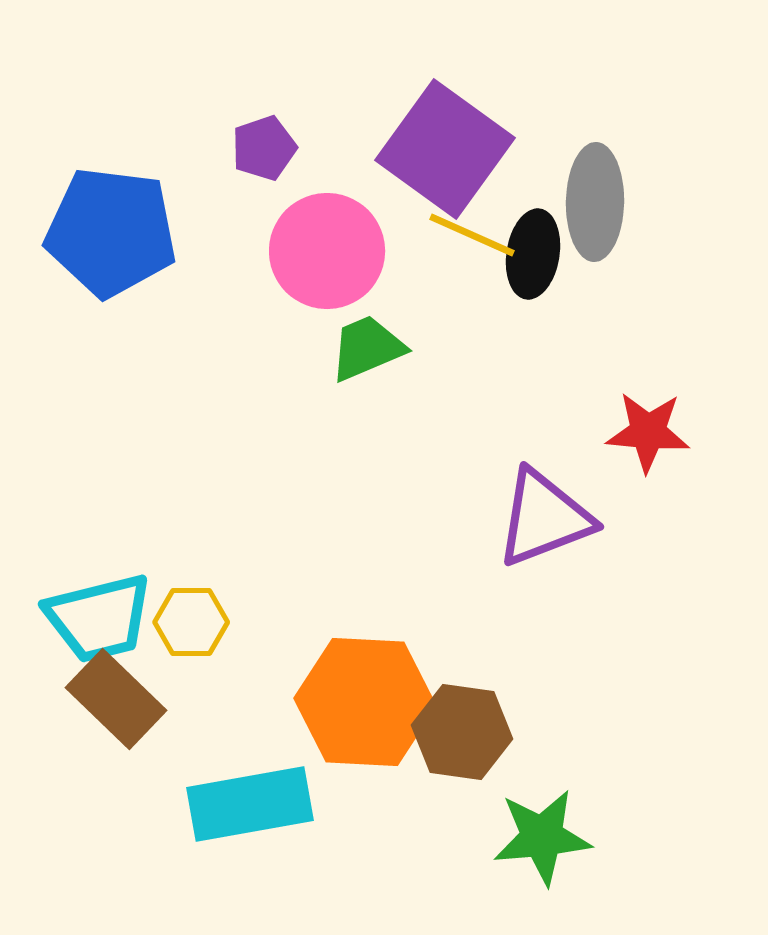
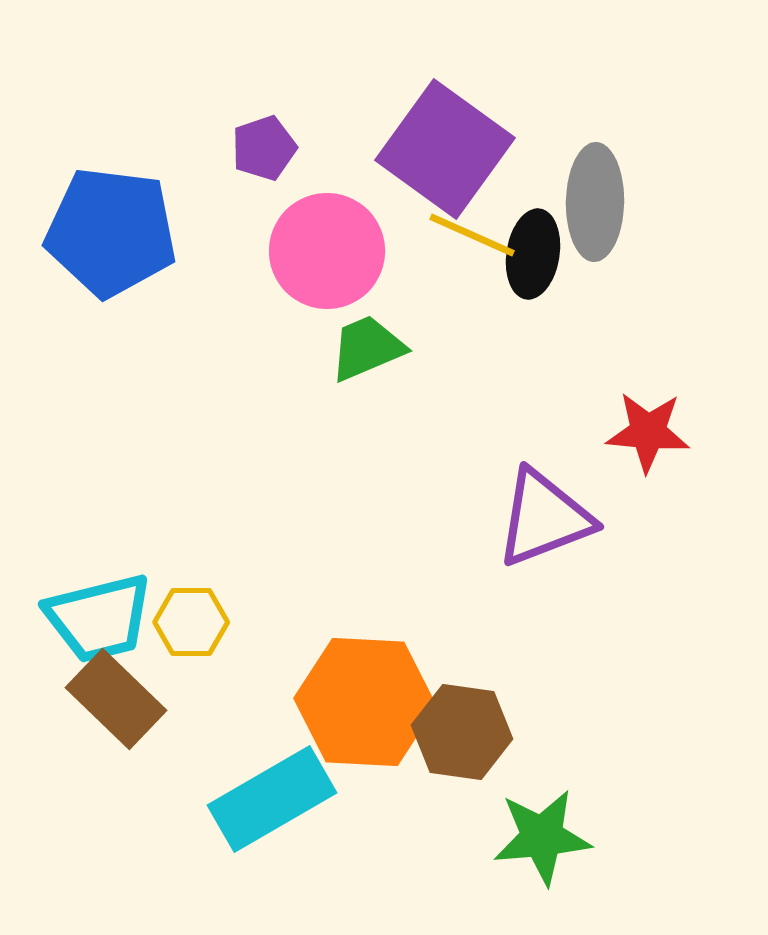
cyan rectangle: moved 22 px right, 5 px up; rotated 20 degrees counterclockwise
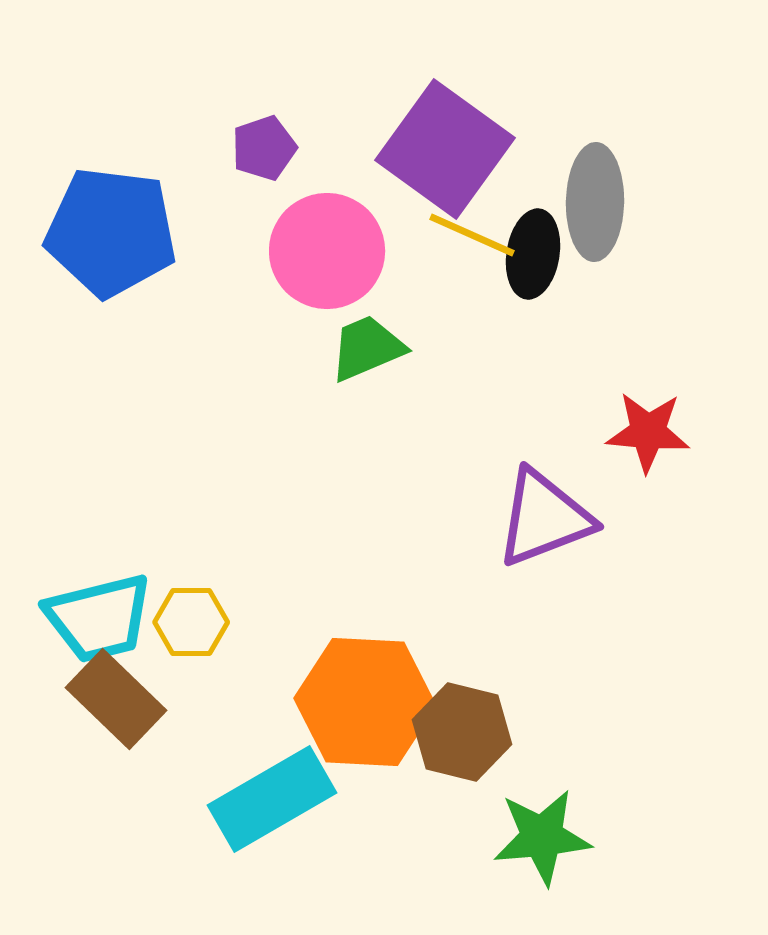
brown hexagon: rotated 6 degrees clockwise
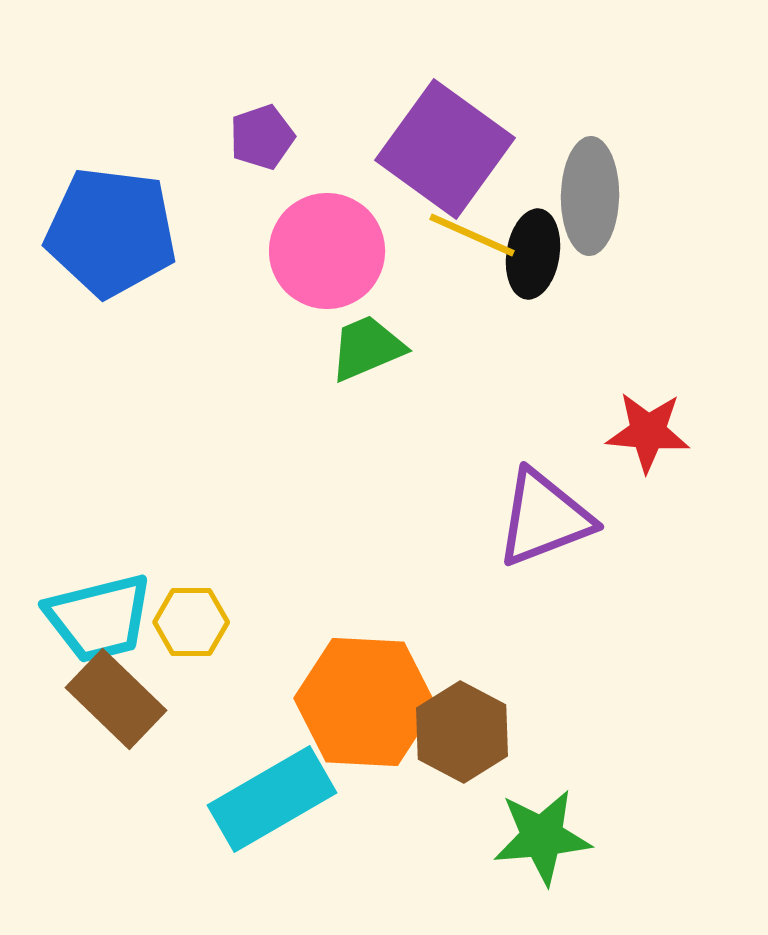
purple pentagon: moved 2 px left, 11 px up
gray ellipse: moved 5 px left, 6 px up
brown hexagon: rotated 14 degrees clockwise
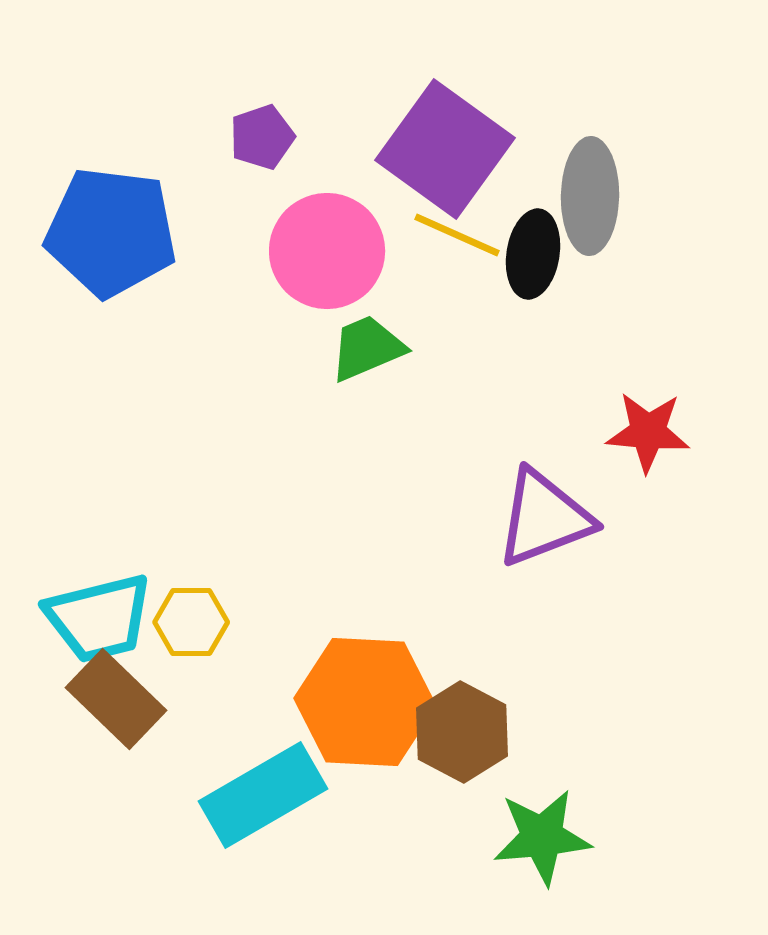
yellow line: moved 15 px left
cyan rectangle: moved 9 px left, 4 px up
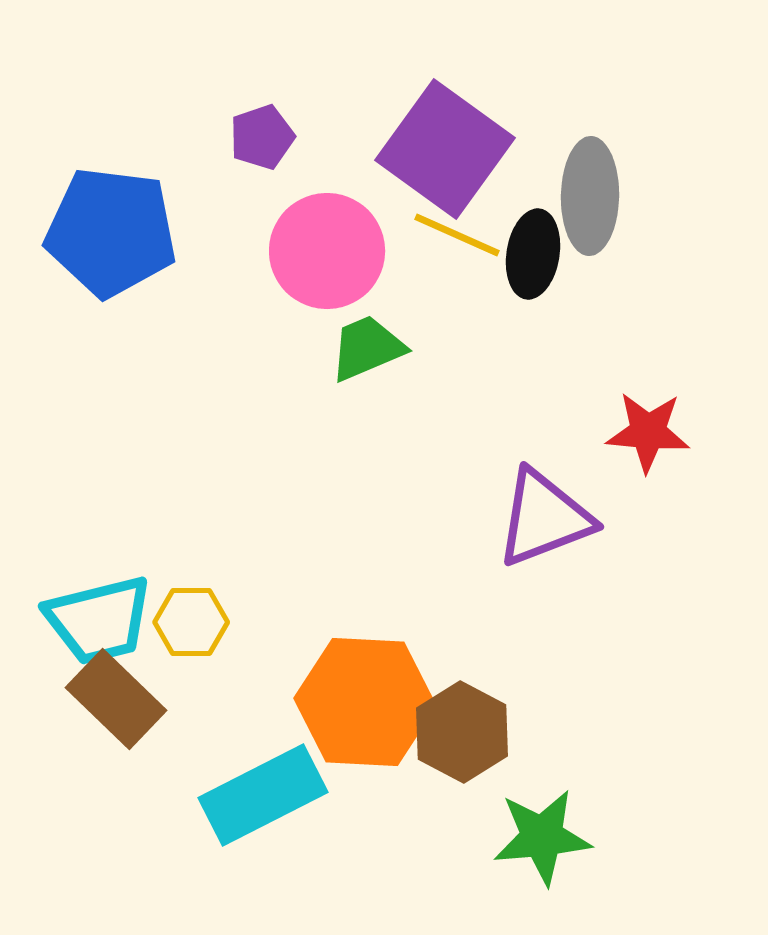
cyan trapezoid: moved 2 px down
cyan rectangle: rotated 3 degrees clockwise
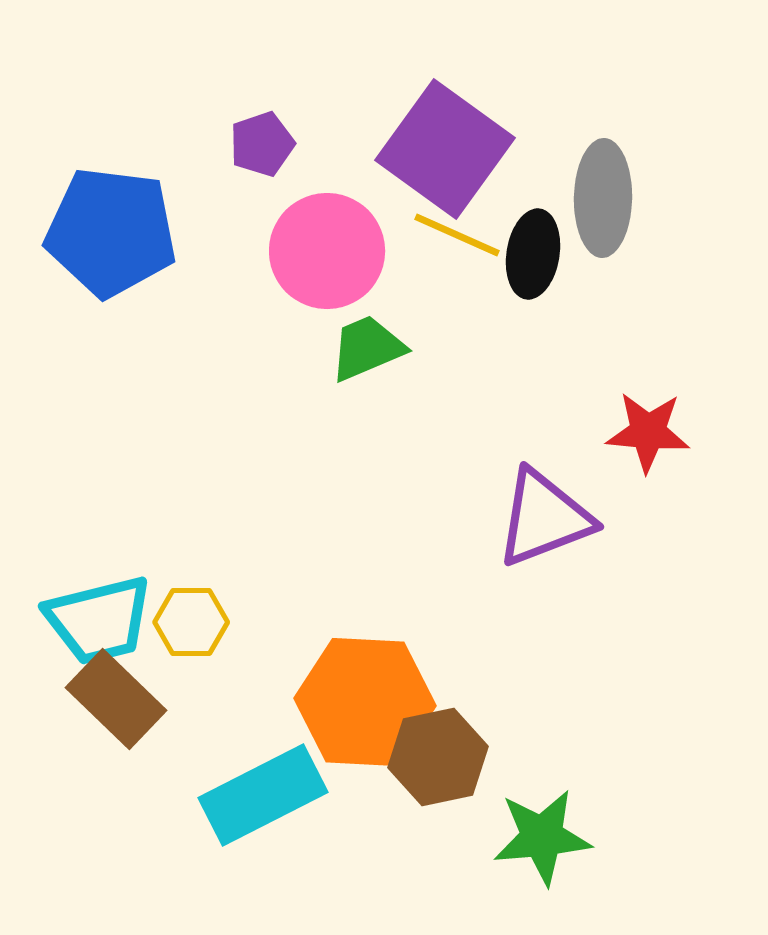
purple pentagon: moved 7 px down
gray ellipse: moved 13 px right, 2 px down
brown hexagon: moved 24 px left, 25 px down; rotated 20 degrees clockwise
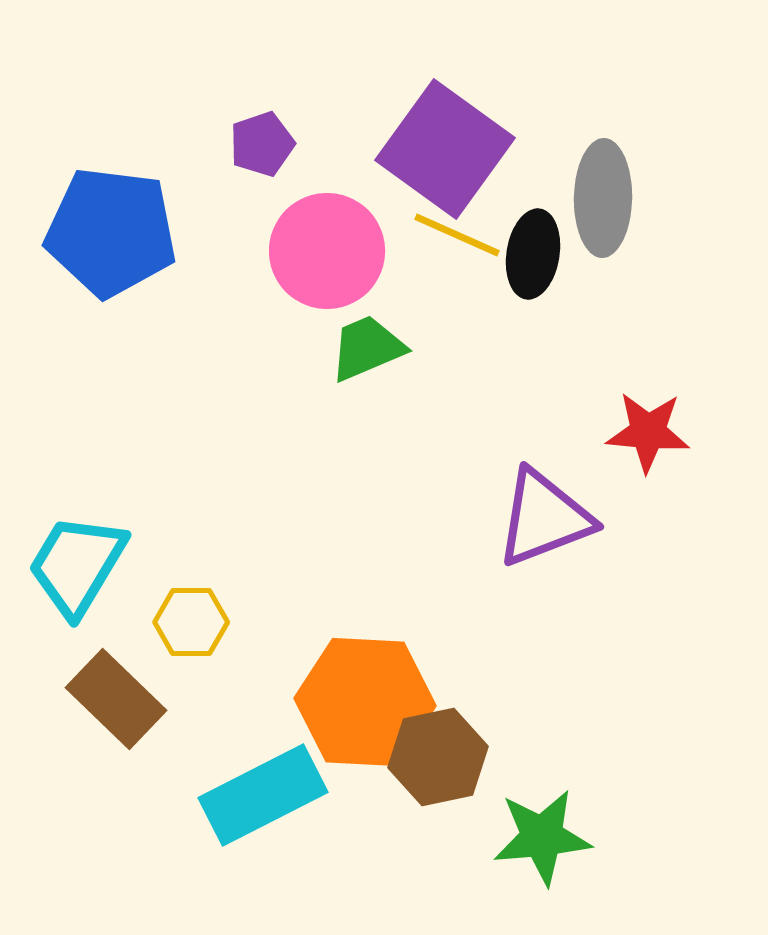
cyan trapezoid: moved 22 px left, 55 px up; rotated 135 degrees clockwise
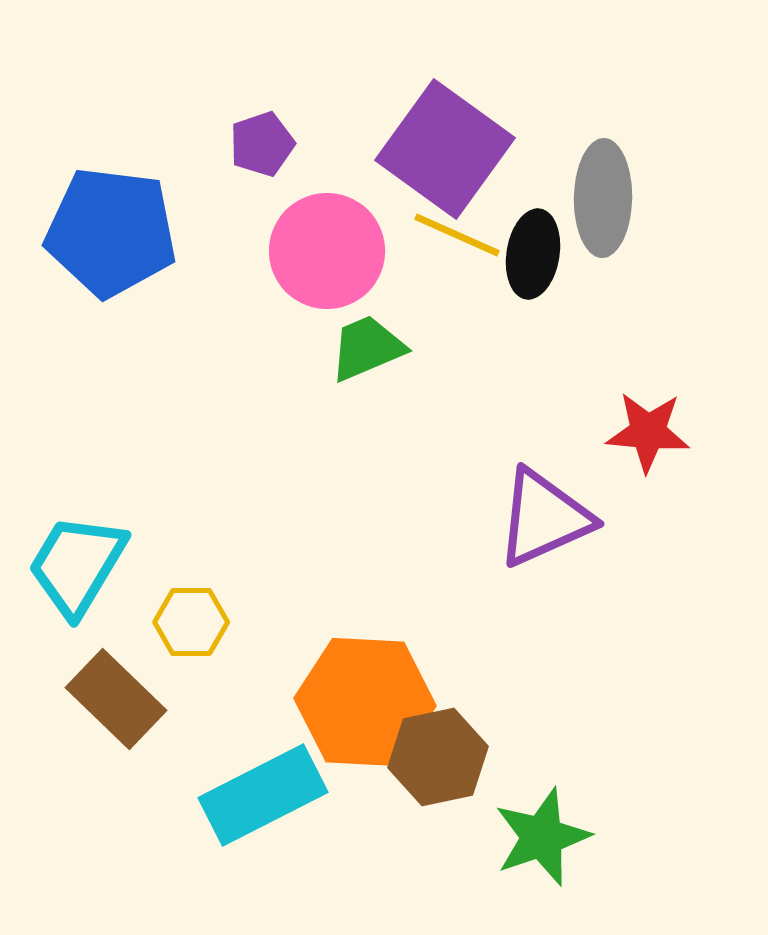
purple triangle: rotated 3 degrees counterclockwise
green star: rotated 14 degrees counterclockwise
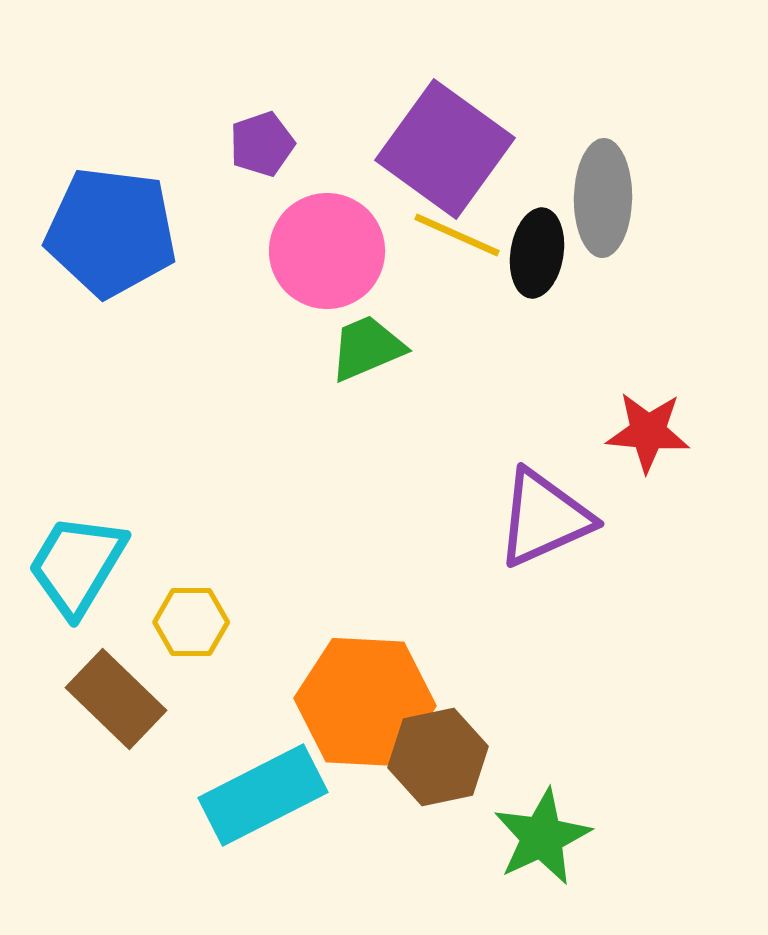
black ellipse: moved 4 px right, 1 px up
green star: rotated 6 degrees counterclockwise
